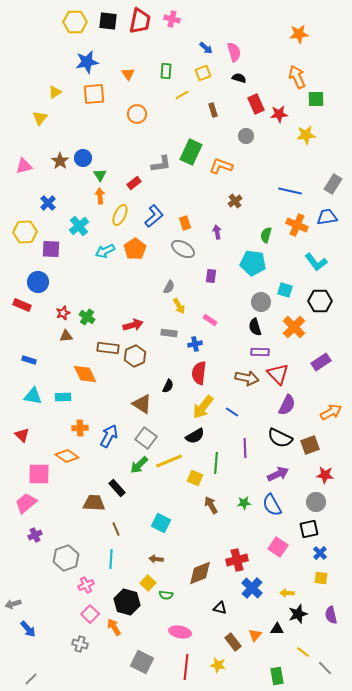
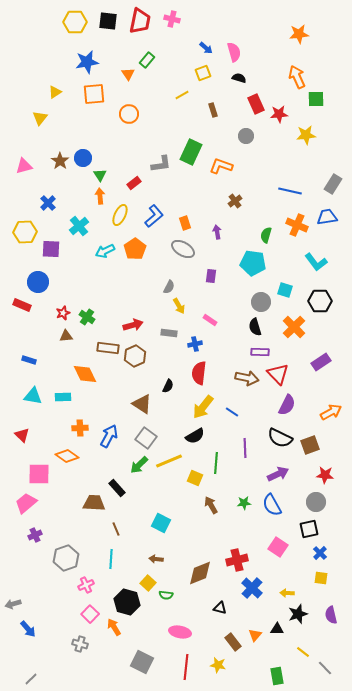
green rectangle at (166, 71): moved 19 px left, 11 px up; rotated 35 degrees clockwise
orange circle at (137, 114): moved 8 px left
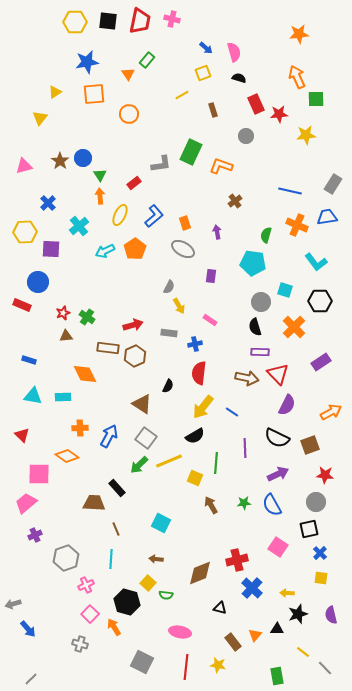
black semicircle at (280, 438): moved 3 px left
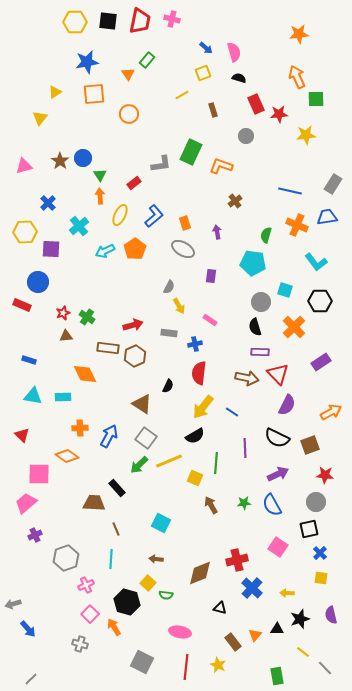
black star at (298, 614): moved 2 px right, 5 px down
yellow star at (218, 665): rotated 14 degrees clockwise
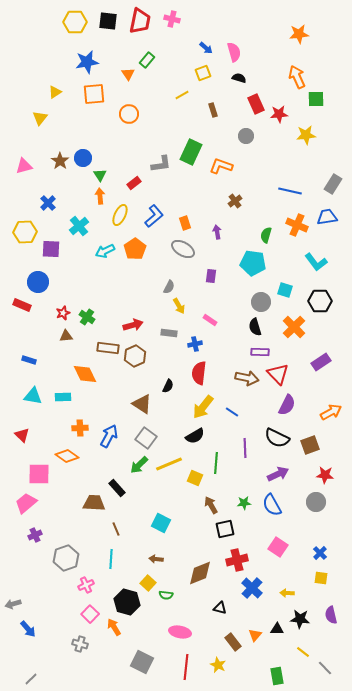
yellow line at (169, 461): moved 3 px down
black square at (309, 529): moved 84 px left
black star at (300, 619): rotated 24 degrees clockwise
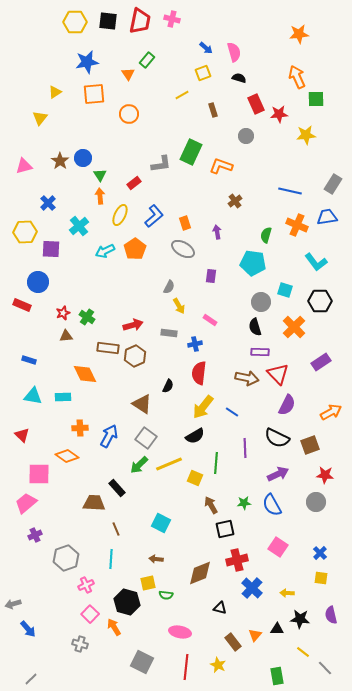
yellow square at (148, 583): rotated 35 degrees clockwise
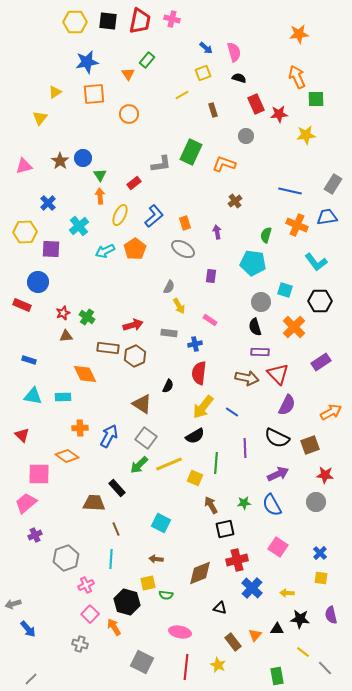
orange L-shape at (221, 166): moved 3 px right, 2 px up
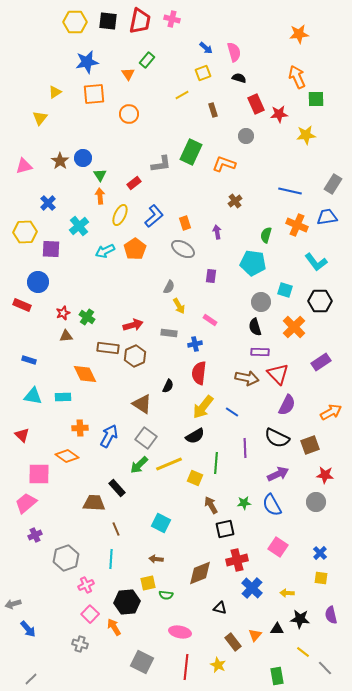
black hexagon at (127, 602): rotated 20 degrees counterclockwise
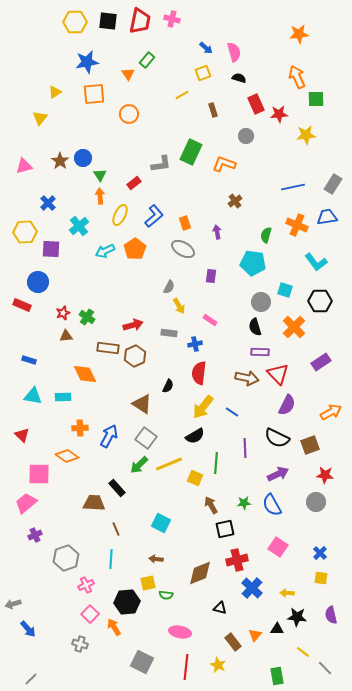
blue line at (290, 191): moved 3 px right, 4 px up; rotated 25 degrees counterclockwise
black star at (300, 619): moved 3 px left, 2 px up
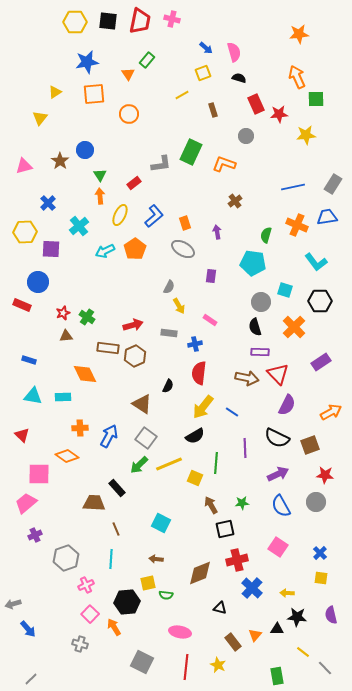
blue circle at (83, 158): moved 2 px right, 8 px up
green star at (244, 503): moved 2 px left
blue semicircle at (272, 505): moved 9 px right, 1 px down
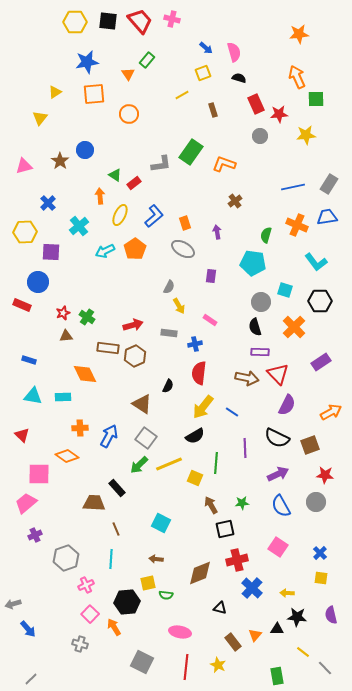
red trapezoid at (140, 21): rotated 52 degrees counterclockwise
gray circle at (246, 136): moved 14 px right
green rectangle at (191, 152): rotated 10 degrees clockwise
green triangle at (100, 175): moved 15 px right; rotated 24 degrees counterclockwise
gray rectangle at (333, 184): moved 4 px left
purple square at (51, 249): moved 3 px down
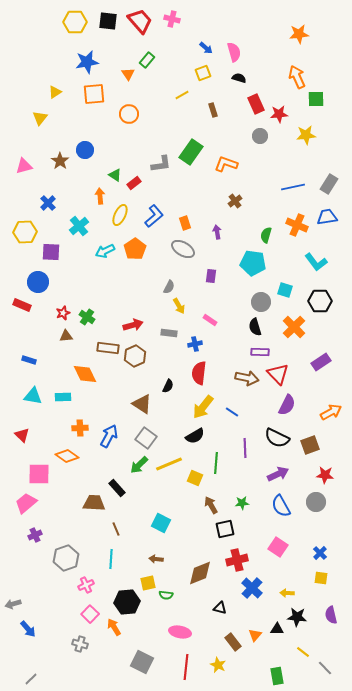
orange L-shape at (224, 164): moved 2 px right
